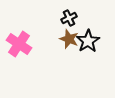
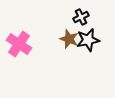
black cross: moved 12 px right, 1 px up
black star: moved 1 px up; rotated 20 degrees clockwise
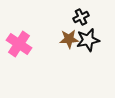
brown star: rotated 24 degrees counterclockwise
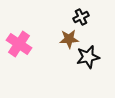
black star: moved 17 px down
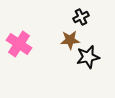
brown star: moved 1 px right, 1 px down
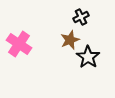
brown star: rotated 18 degrees counterclockwise
black star: rotated 25 degrees counterclockwise
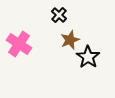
black cross: moved 22 px left, 2 px up; rotated 21 degrees counterclockwise
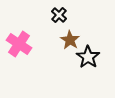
brown star: rotated 18 degrees counterclockwise
